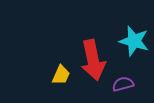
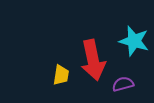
yellow trapezoid: rotated 15 degrees counterclockwise
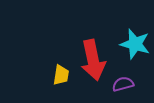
cyan star: moved 1 px right, 3 px down
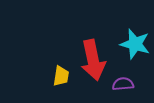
yellow trapezoid: moved 1 px down
purple semicircle: rotated 10 degrees clockwise
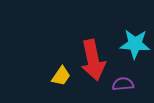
cyan star: rotated 12 degrees counterclockwise
yellow trapezoid: rotated 25 degrees clockwise
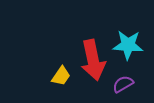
cyan star: moved 7 px left, 1 px down
purple semicircle: rotated 25 degrees counterclockwise
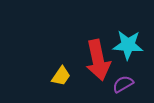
red arrow: moved 5 px right
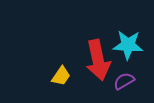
purple semicircle: moved 1 px right, 3 px up
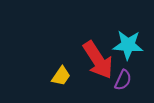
red arrow: rotated 21 degrees counterclockwise
purple semicircle: moved 1 px left, 1 px up; rotated 145 degrees clockwise
